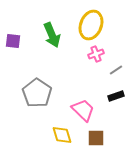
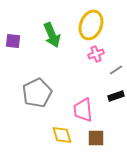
gray pentagon: rotated 12 degrees clockwise
pink trapezoid: rotated 140 degrees counterclockwise
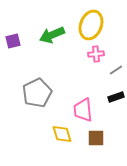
green arrow: rotated 90 degrees clockwise
purple square: rotated 21 degrees counterclockwise
pink cross: rotated 14 degrees clockwise
black rectangle: moved 1 px down
yellow diamond: moved 1 px up
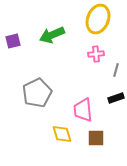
yellow ellipse: moved 7 px right, 6 px up
gray line: rotated 40 degrees counterclockwise
black rectangle: moved 1 px down
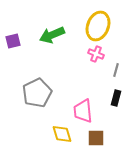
yellow ellipse: moved 7 px down
pink cross: rotated 28 degrees clockwise
black rectangle: rotated 56 degrees counterclockwise
pink trapezoid: moved 1 px down
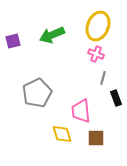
gray line: moved 13 px left, 8 px down
black rectangle: rotated 35 degrees counterclockwise
pink trapezoid: moved 2 px left
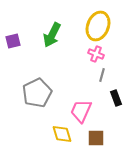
green arrow: rotated 40 degrees counterclockwise
gray line: moved 1 px left, 3 px up
pink trapezoid: rotated 30 degrees clockwise
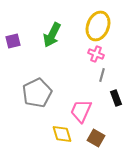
brown square: rotated 30 degrees clockwise
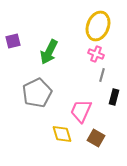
green arrow: moved 3 px left, 17 px down
black rectangle: moved 2 px left, 1 px up; rotated 35 degrees clockwise
